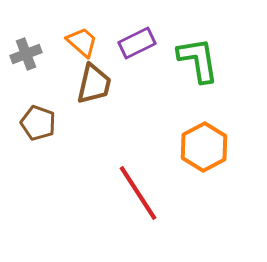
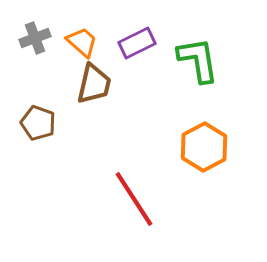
gray cross: moved 9 px right, 16 px up
red line: moved 4 px left, 6 px down
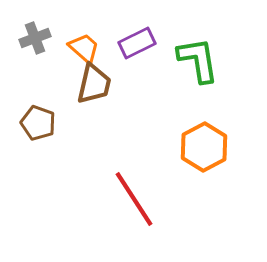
orange trapezoid: moved 2 px right, 6 px down
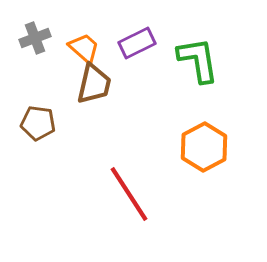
brown pentagon: rotated 12 degrees counterclockwise
red line: moved 5 px left, 5 px up
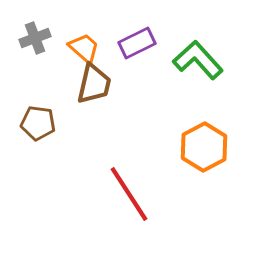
green L-shape: rotated 33 degrees counterclockwise
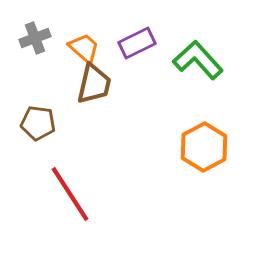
red line: moved 59 px left
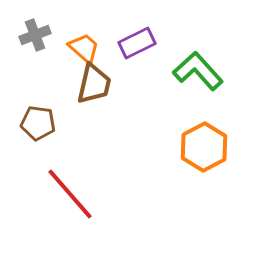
gray cross: moved 3 px up
green L-shape: moved 11 px down
red line: rotated 8 degrees counterclockwise
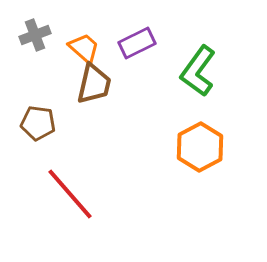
green L-shape: rotated 102 degrees counterclockwise
orange hexagon: moved 4 px left
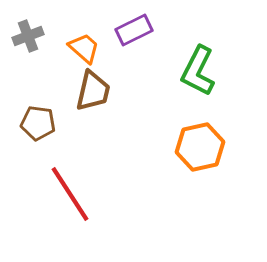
gray cross: moved 7 px left, 1 px down
purple rectangle: moved 3 px left, 13 px up
green L-shape: rotated 9 degrees counterclockwise
brown trapezoid: moved 1 px left, 7 px down
orange hexagon: rotated 15 degrees clockwise
red line: rotated 8 degrees clockwise
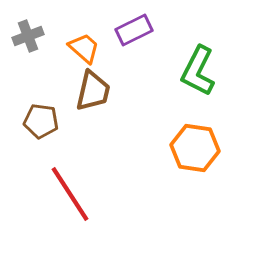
brown pentagon: moved 3 px right, 2 px up
orange hexagon: moved 5 px left, 1 px down; rotated 21 degrees clockwise
